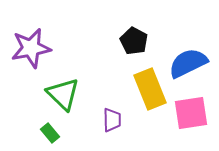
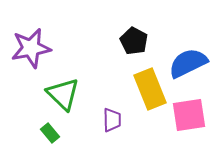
pink square: moved 2 px left, 2 px down
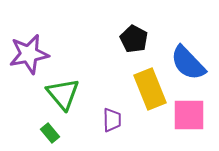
black pentagon: moved 2 px up
purple star: moved 2 px left, 6 px down
blue semicircle: rotated 108 degrees counterclockwise
green triangle: rotated 6 degrees clockwise
pink square: rotated 9 degrees clockwise
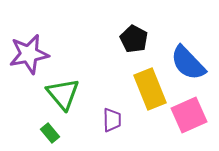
pink square: rotated 24 degrees counterclockwise
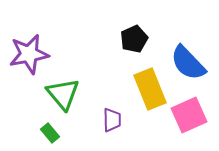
black pentagon: rotated 20 degrees clockwise
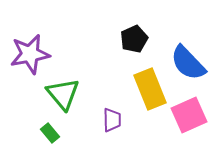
purple star: moved 1 px right
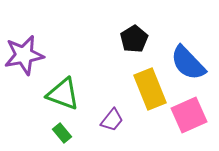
black pentagon: rotated 8 degrees counterclockwise
purple star: moved 6 px left, 1 px down
green triangle: rotated 30 degrees counterclockwise
purple trapezoid: rotated 40 degrees clockwise
green rectangle: moved 12 px right
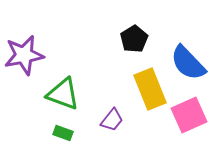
green rectangle: moved 1 px right; rotated 30 degrees counterclockwise
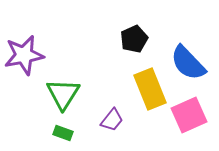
black pentagon: rotated 8 degrees clockwise
green triangle: rotated 42 degrees clockwise
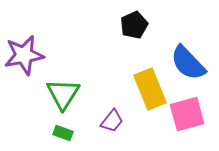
black pentagon: moved 14 px up
pink square: moved 2 px left, 1 px up; rotated 9 degrees clockwise
purple trapezoid: moved 1 px down
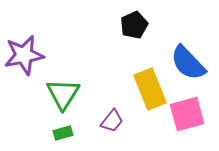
green rectangle: rotated 36 degrees counterclockwise
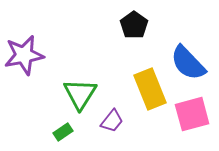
black pentagon: rotated 12 degrees counterclockwise
green triangle: moved 17 px right
pink square: moved 5 px right
green rectangle: moved 1 px up; rotated 18 degrees counterclockwise
